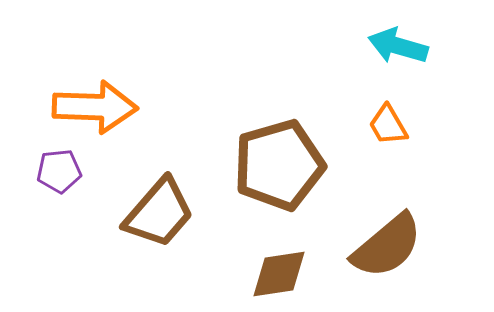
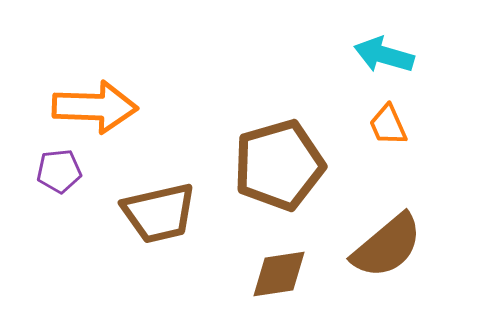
cyan arrow: moved 14 px left, 9 px down
orange trapezoid: rotated 6 degrees clockwise
brown trapezoid: rotated 36 degrees clockwise
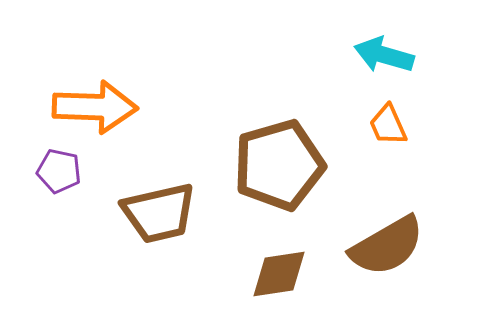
purple pentagon: rotated 18 degrees clockwise
brown semicircle: rotated 10 degrees clockwise
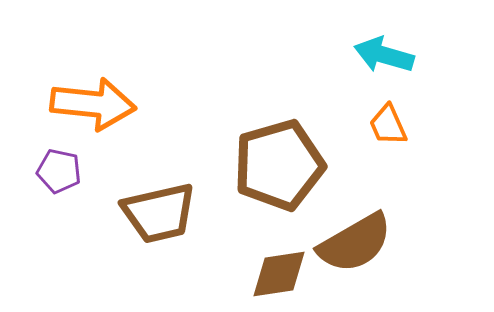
orange arrow: moved 2 px left, 3 px up; rotated 4 degrees clockwise
brown semicircle: moved 32 px left, 3 px up
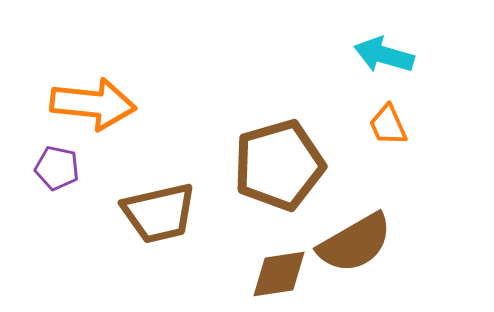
purple pentagon: moved 2 px left, 3 px up
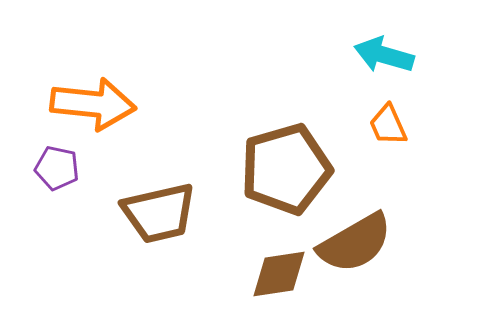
brown pentagon: moved 7 px right, 4 px down
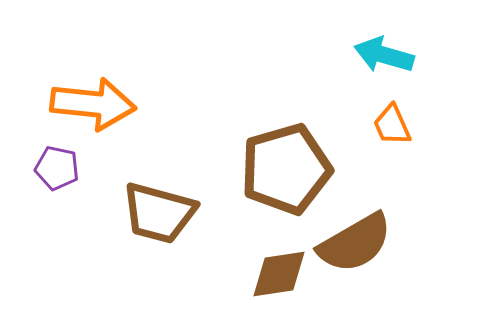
orange trapezoid: moved 4 px right
brown trapezoid: rotated 28 degrees clockwise
